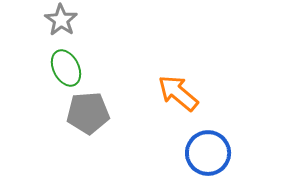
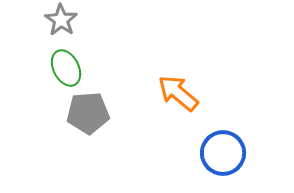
blue circle: moved 15 px right
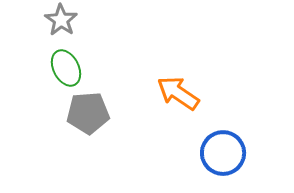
orange arrow: rotated 6 degrees counterclockwise
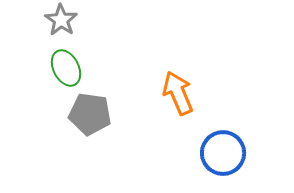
orange arrow: rotated 33 degrees clockwise
gray pentagon: moved 2 px right, 1 px down; rotated 12 degrees clockwise
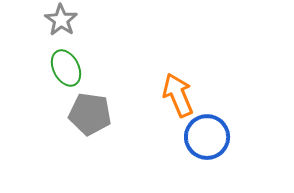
orange arrow: moved 2 px down
blue circle: moved 16 px left, 16 px up
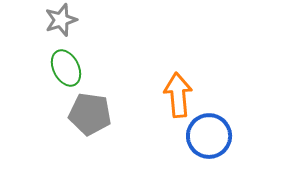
gray star: rotated 20 degrees clockwise
orange arrow: rotated 18 degrees clockwise
blue circle: moved 2 px right, 1 px up
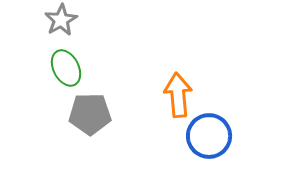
gray star: rotated 12 degrees counterclockwise
gray pentagon: rotated 9 degrees counterclockwise
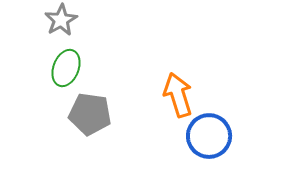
green ellipse: rotated 48 degrees clockwise
orange arrow: rotated 12 degrees counterclockwise
gray pentagon: rotated 9 degrees clockwise
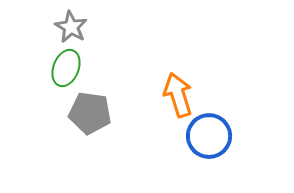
gray star: moved 10 px right, 7 px down; rotated 12 degrees counterclockwise
gray pentagon: moved 1 px up
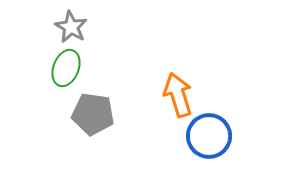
gray pentagon: moved 3 px right, 1 px down
